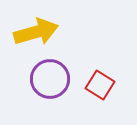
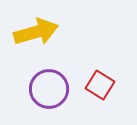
purple circle: moved 1 px left, 10 px down
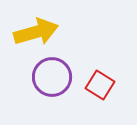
purple circle: moved 3 px right, 12 px up
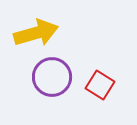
yellow arrow: moved 1 px down
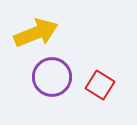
yellow arrow: rotated 6 degrees counterclockwise
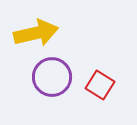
yellow arrow: rotated 9 degrees clockwise
